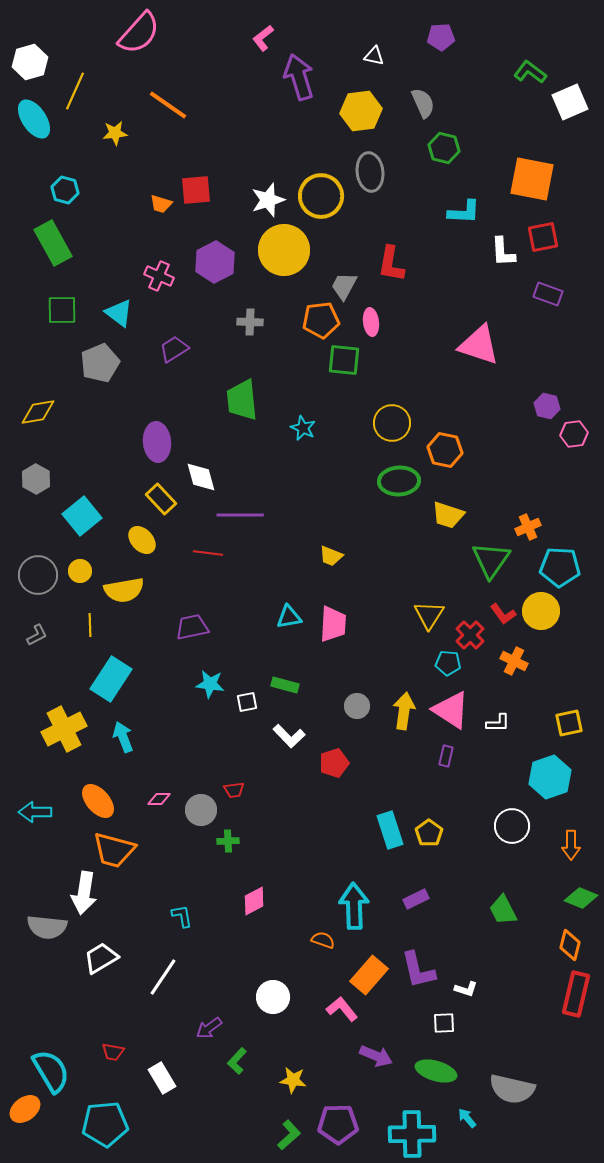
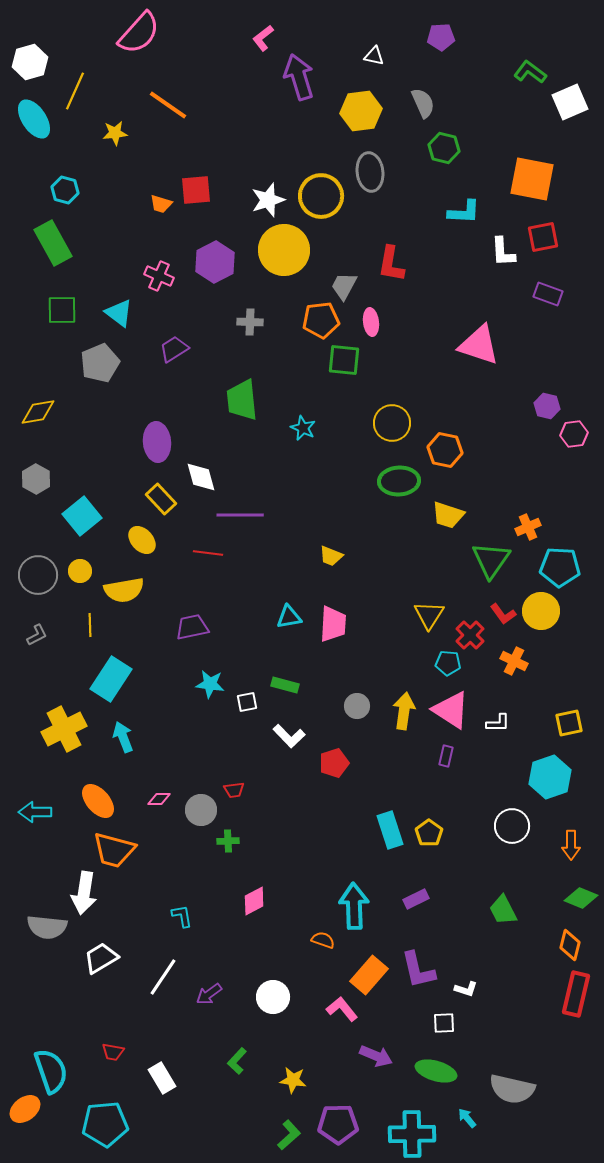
purple arrow at (209, 1028): moved 34 px up
cyan semicircle at (51, 1071): rotated 12 degrees clockwise
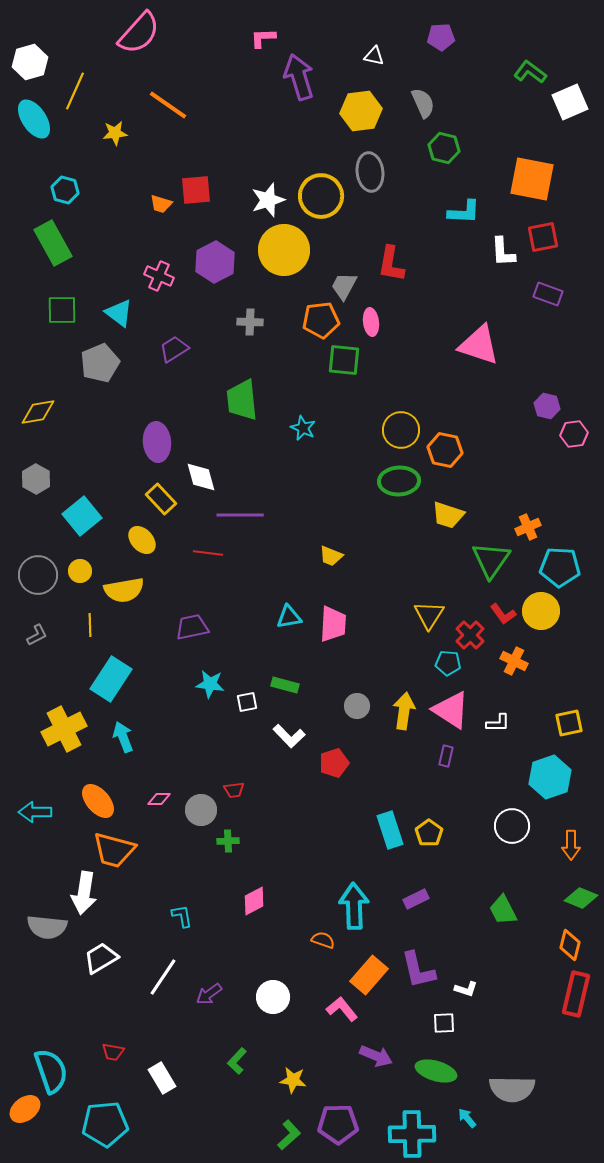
pink L-shape at (263, 38): rotated 36 degrees clockwise
yellow circle at (392, 423): moved 9 px right, 7 px down
gray semicircle at (512, 1089): rotated 12 degrees counterclockwise
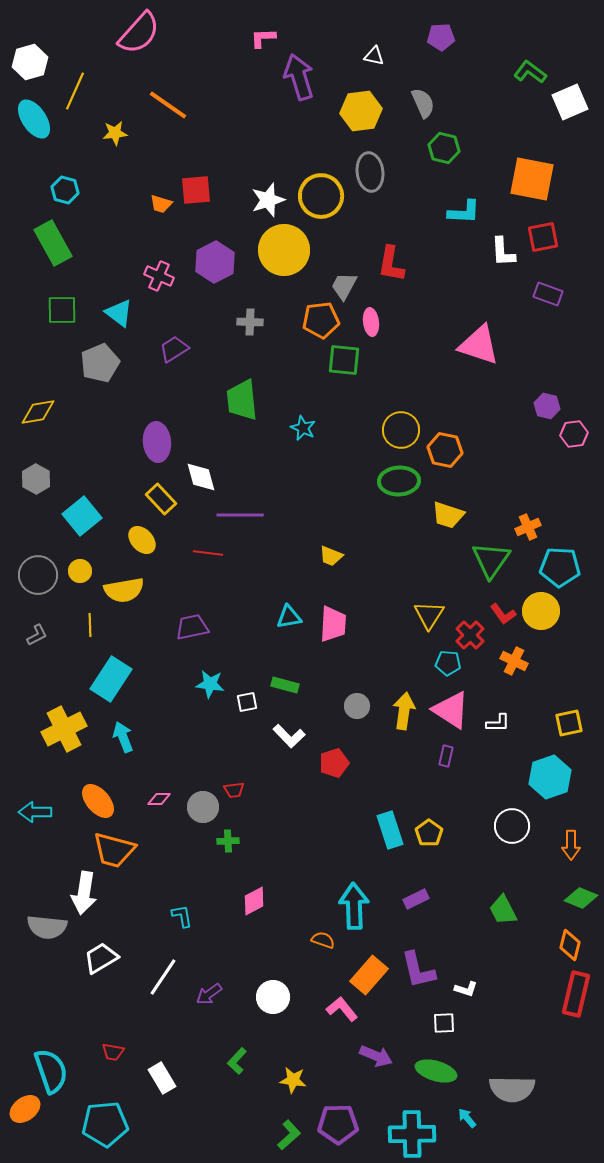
gray circle at (201, 810): moved 2 px right, 3 px up
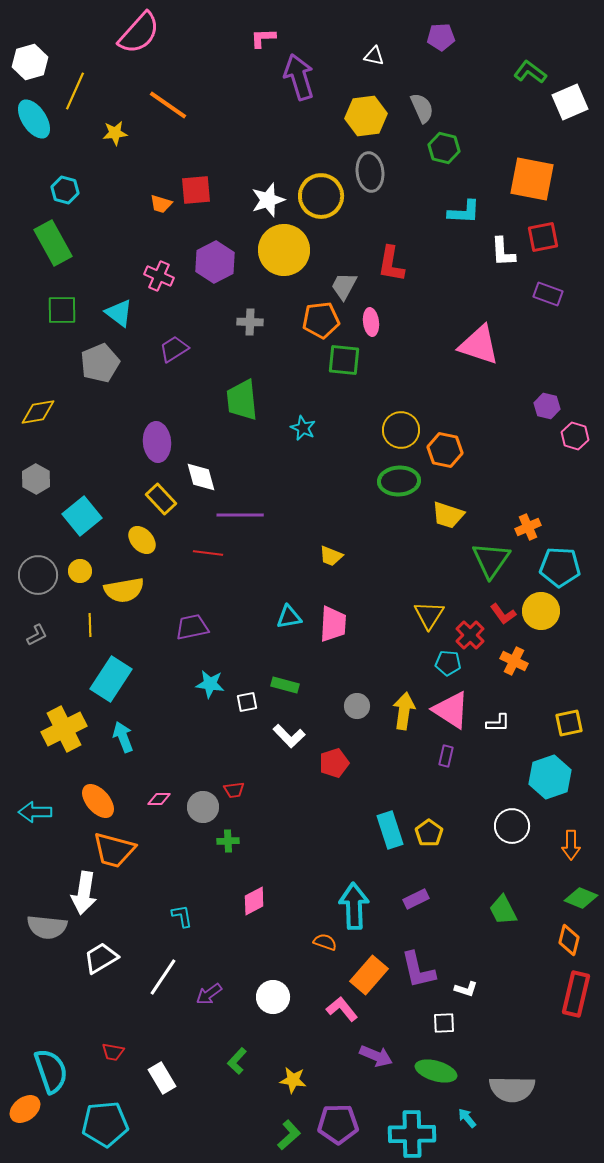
gray semicircle at (423, 103): moved 1 px left, 5 px down
yellow hexagon at (361, 111): moved 5 px right, 5 px down
pink hexagon at (574, 434): moved 1 px right, 2 px down; rotated 24 degrees clockwise
orange semicircle at (323, 940): moved 2 px right, 2 px down
orange diamond at (570, 945): moved 1 px left, 5 px up
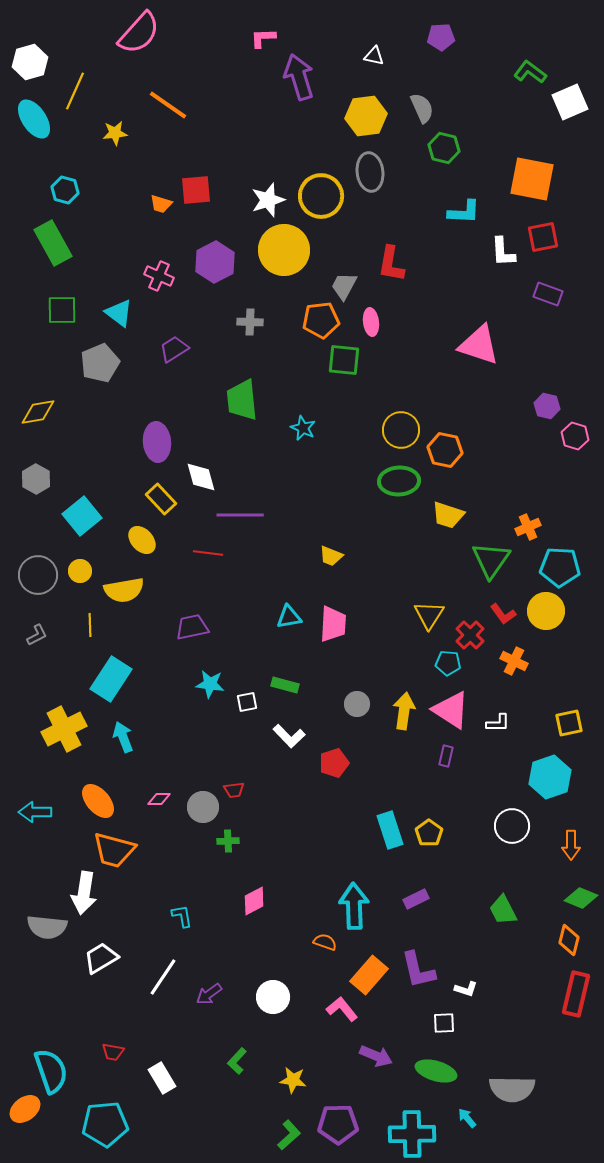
yellow circle at (541, 611): moved 5 px right
gray circle at (357, 706): moved 2 px up
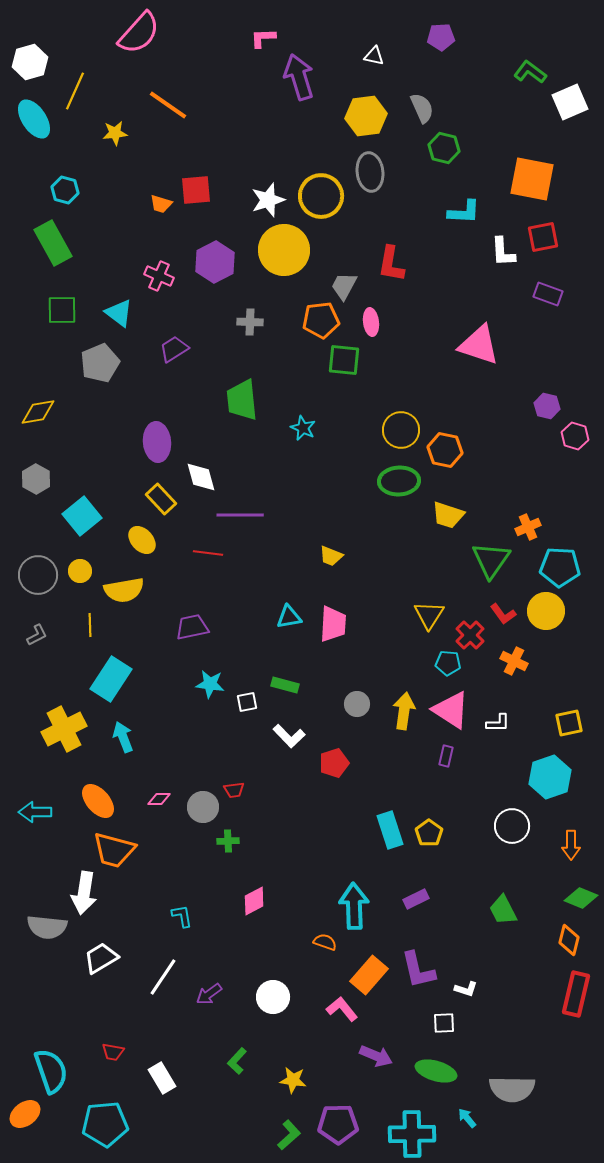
orange ellipse at (25, 1109): moved 5 px down
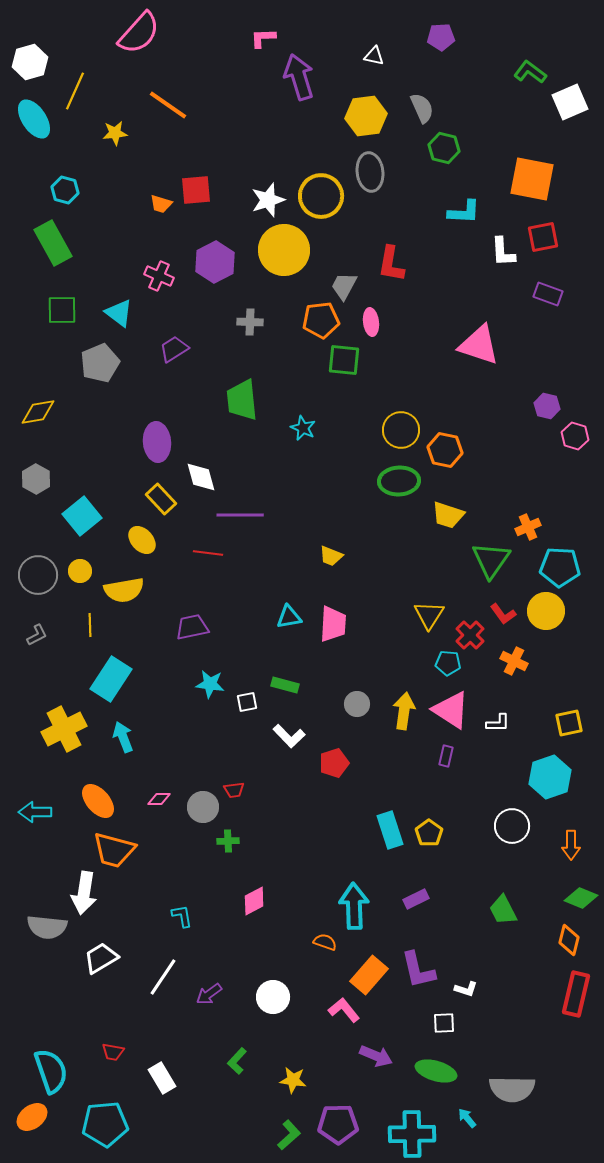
pink L-shape at (342, 1009): moved 2 px right, 1 px down
orange ellipse at (25, 1114): moved 7 px right, 3 px down
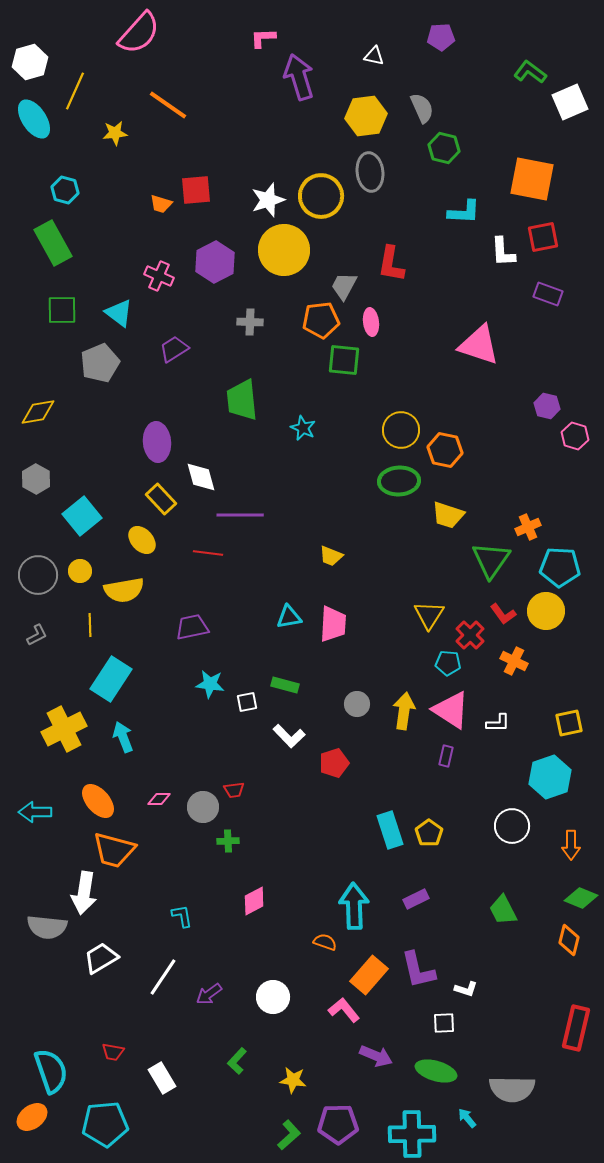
red rectangle at (576, 994): moved 34 px down
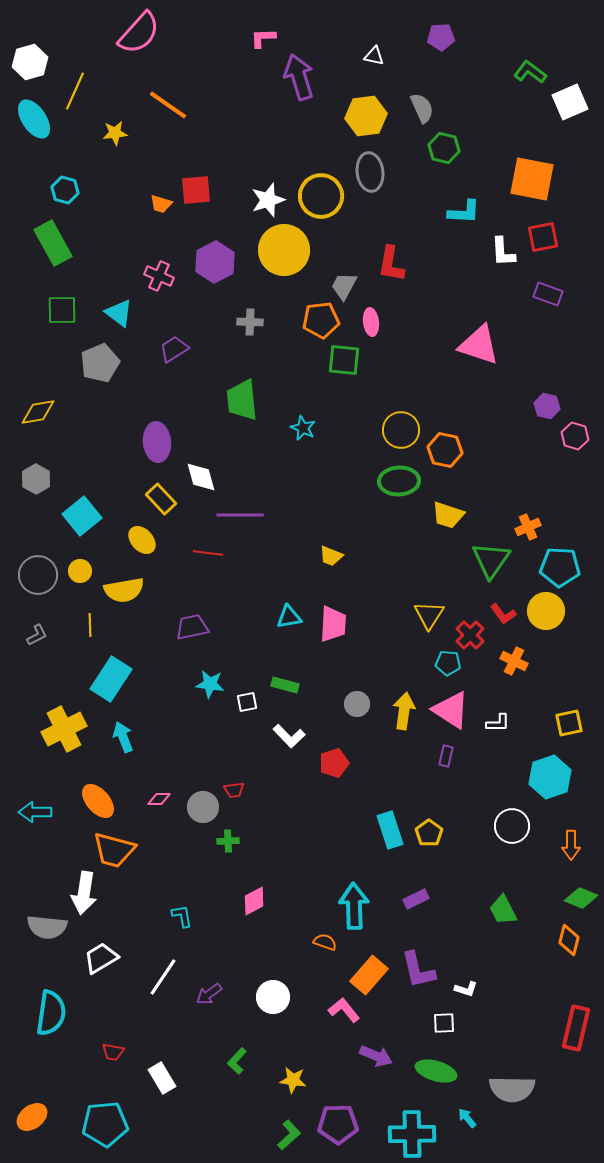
cyan semicircle at (51, 1071): moved 58 px up; rotated 27 degrees clockwise
